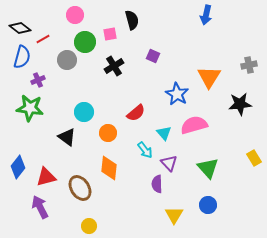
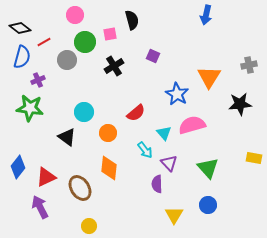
red line: moved 1 px right, 3 px down
pink semicircle: moved 2 px left
yellow rectangle: rotated 49 degrees counterclockwise
red triangle: rotated 10 degrees counterclockwise
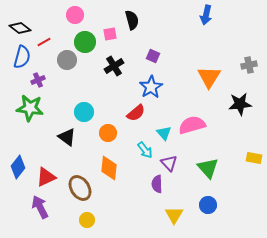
blue star: moved 26 px left, 7 px up; rotated 10 degrees clockwise
yellow circle: moved 2 px left, 6 px up
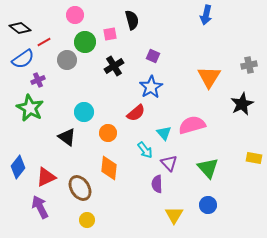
blue semicircle: moved 1 px right, 2 px down; rotated 40 degrees clockwise
black star: moved 2 px right; rotated 20 degrees counterclockwise
green star: rotated 20 degrees clockwise
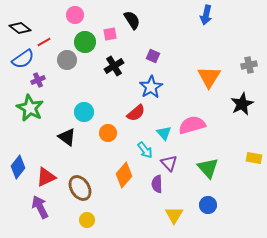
black semicircle: rotated 18 degrees counterclockwise
orange diamond: moved 15 px right, 7 px down; rotated 35 degrees clockwise
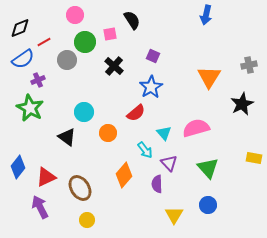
black diamond: rotated 60 degrees counterclockwise
black cross: rotated 18 degrees counterclockwise
pink semicircle: moved 4 px right, 3 px down
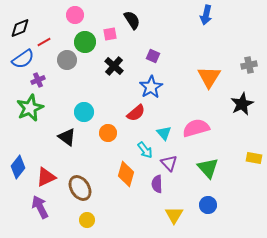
green star: rotated 20 degrees clockwise
orange diamond: moved 2 px right, 1 px up; rotated 25 degrees counterclockwise
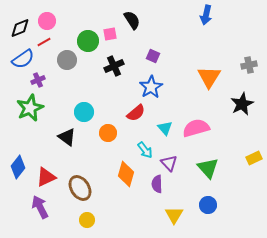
pink circle: moved 28 px left, 6 px down
green circle: moved 3 px right, 1 px up
black cross: rotated 24 degrees clockwise
cyan triangle: moved 1 px right, 5 px up
yellow rectangle: rotated 35 degrees counterclockwise
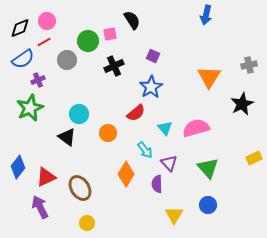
cyan circle: moved 5 px left, 2 px down
orange diamond: rotated 15 degrees clockwise
yellow circle: moved 3 px down
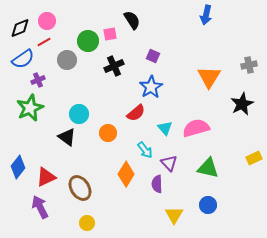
green triangle: rotated 35 degrees counterclockwise
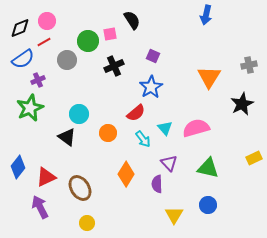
cyan arrow: moved 2 px left, 11 px up
